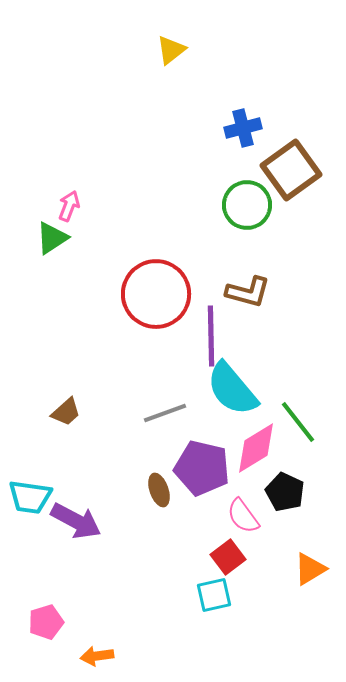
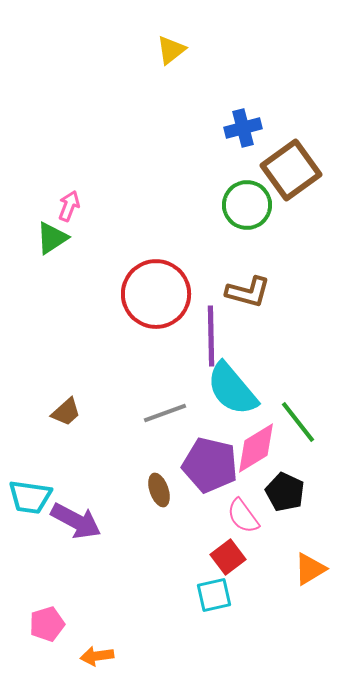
purple pentagon: moved 8 px right, 3 px up
pink pentagon: moved 1 px right, 2 px down
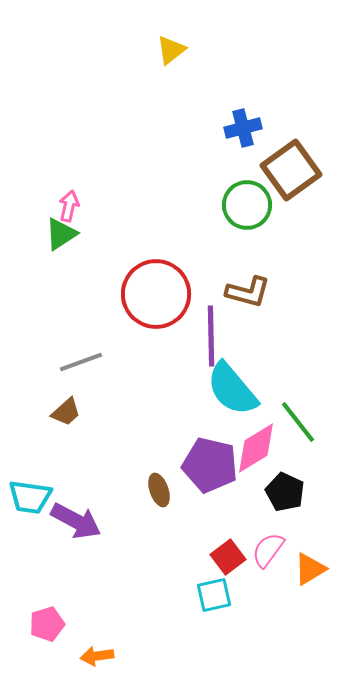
pink arrow: rotated 8 degrees counterclockwise
green triangle: moved 9 px right, 4 px up
gray line: moved 84 px left, 51 px up
pink semicircle: moved 25 px right, 34 px down; rotated 72 degrees clockwise
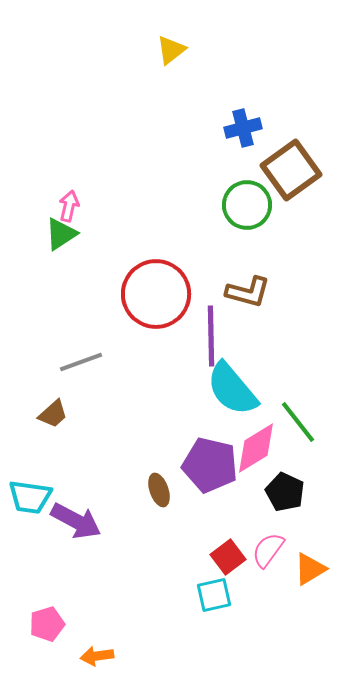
brown trapezoid: moved 13 px left, 2 px down
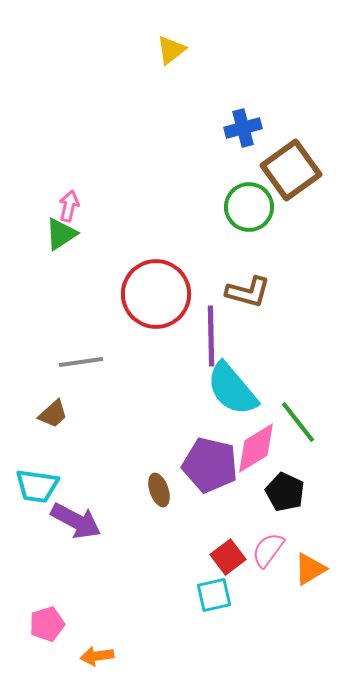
green circle: moved 2 px right, 2 px down
gray line: rotated 12 degrees clockwise
cyan trapezoid: moved 7 px right, 11 px up
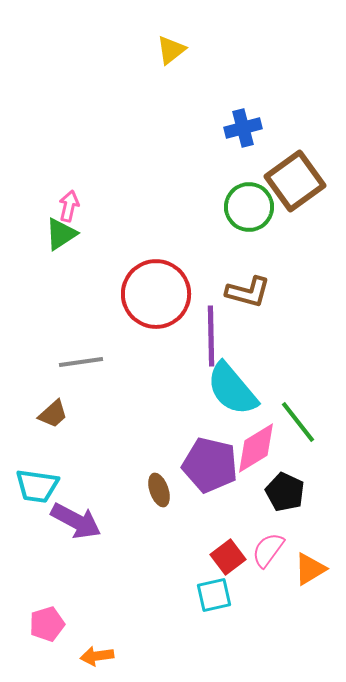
brown square: moved 4 px right, 11 px down
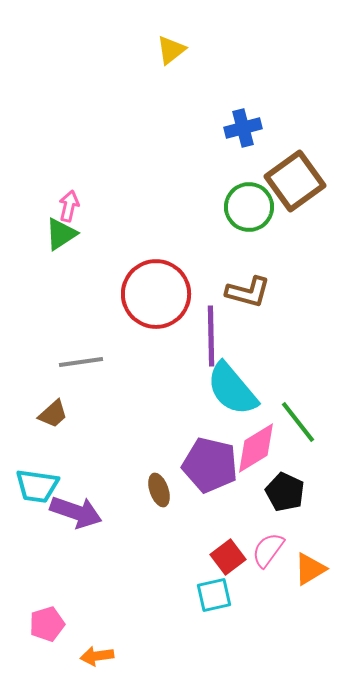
purple arrow: moved 9 px up; rotated 9 degrees counterclockwise
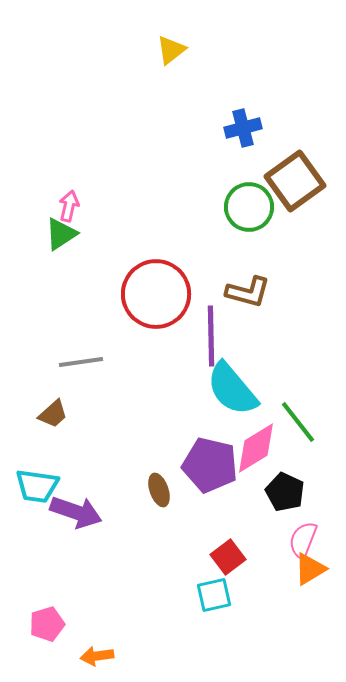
pink semicircle: moved 35 px right, 10 px up; rotated 15 degrees counterclockwise
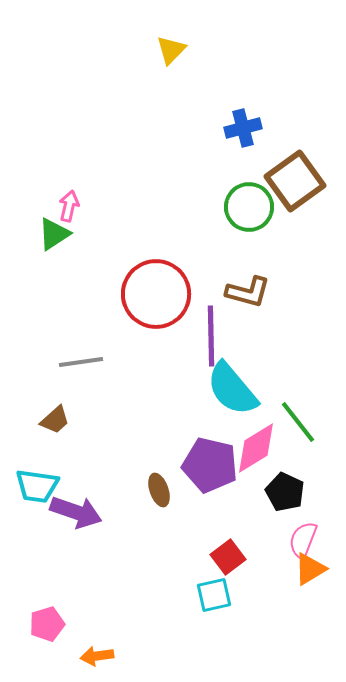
yellow triangle: rotated 8 degrees counterclockwise
green triangle: moved 7 px left
brown trapezoid: moved 2 px right, 6 px down
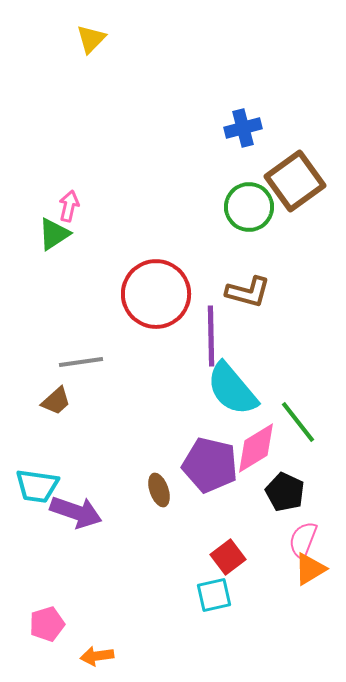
yellow triangle: moved 80 px left, 11 px up
brown trapezoid: moved 1 px right, 19 px up
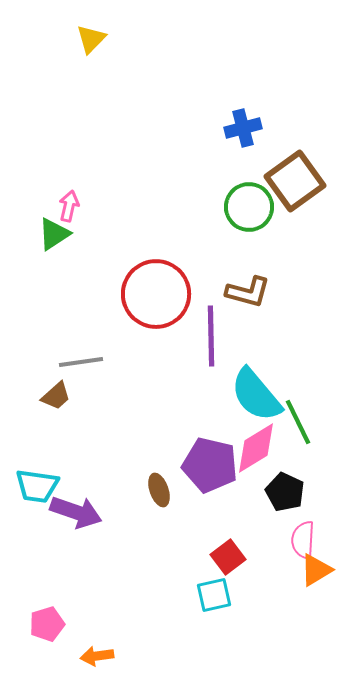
cyan semicircle: moved 24 px right, 6 px down
brown trapezoid: moved 5 px up
green line: rotated 12 degrees clockwise
pink semicircle: rotated 18 degrees counterclockwise
orange triangle: moved 6 px right, 1 px down
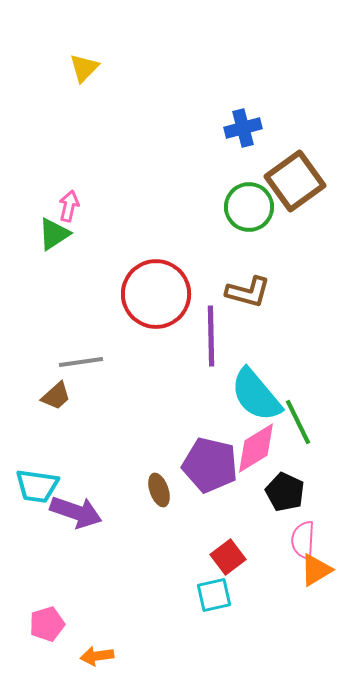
yellow triangle: moved 7 px left, 29 px down
